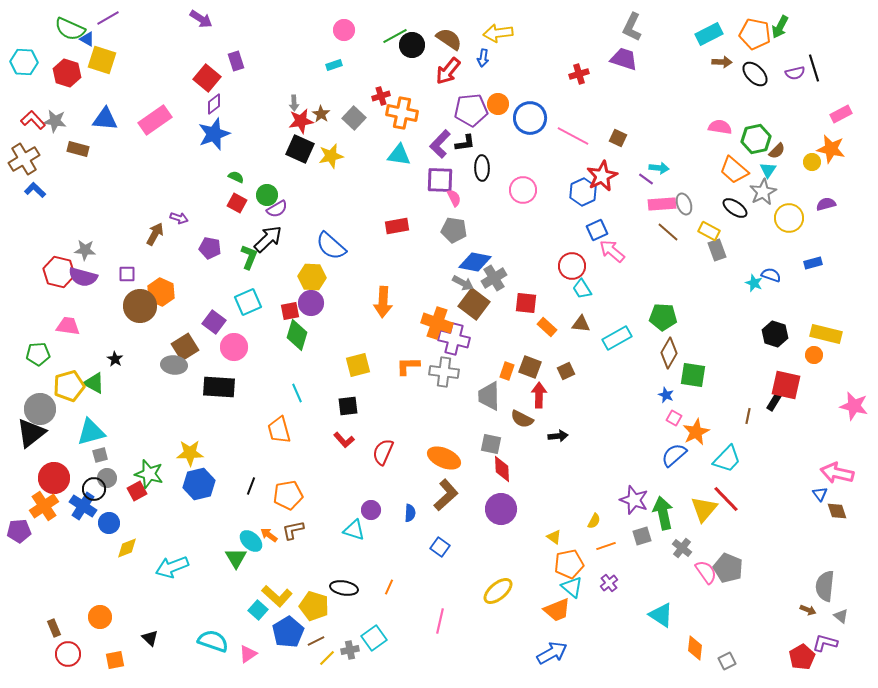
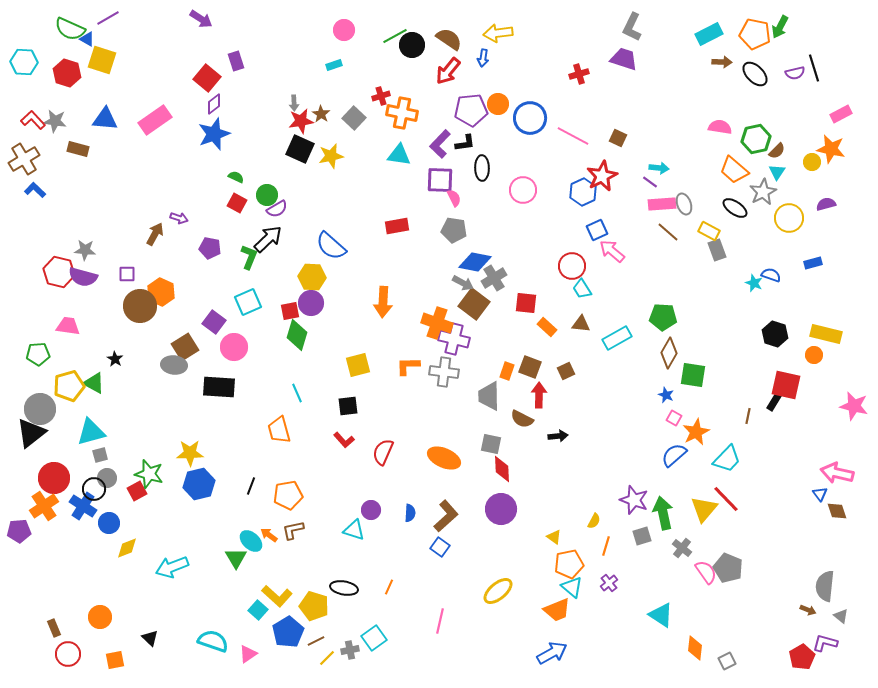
cyan triangle at (768, 170): moved 9 px right, 2 px down
purple line at (646, 179): moved 4 px right, 3 px down
brown L-shape at (446, 495): moved 21 px down
orange line at (606, 546): rotated 54 degrees counterclockwise
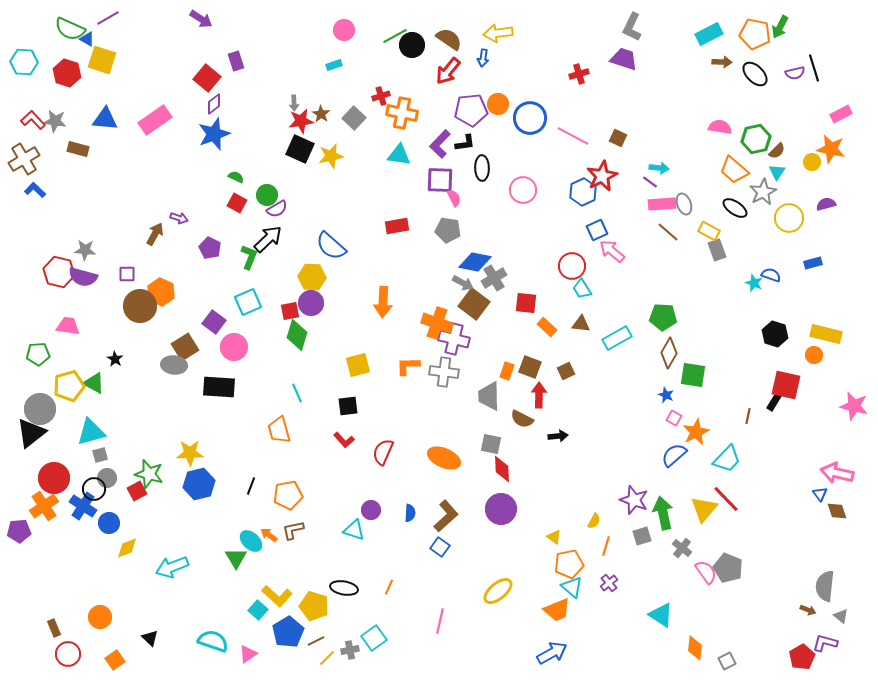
gray pentagon at (454, 230): moved 6 px left
purple pentagon at (210, 248): rotated 15 degrees clockwise
orange square at (115, 660): rotated 24 degrees counterclockwise
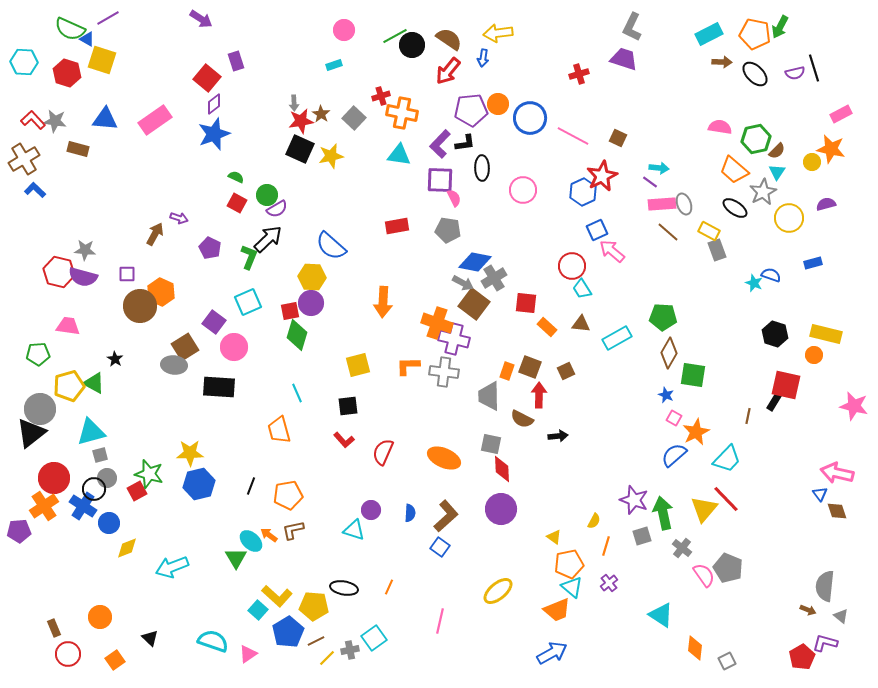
pink semicircle at (706, 572): moved 2 px left, 3 px down
yellow pentagon at (314, 606): rotated 12 degrees counterclockwise
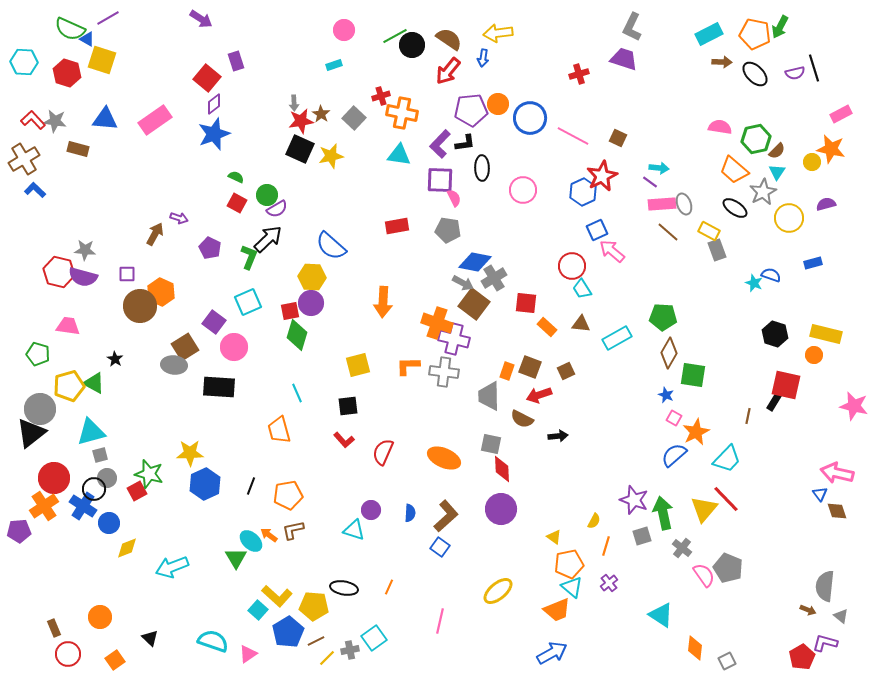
green pentagon at (38, 354): rotated 20 degrees clockwise
red arrow at (539, 395): rotated 110 degrees counterclockwise
blue hexagon at (199, 484): moved 6 px right; rotated 12 degrees counterclockwise
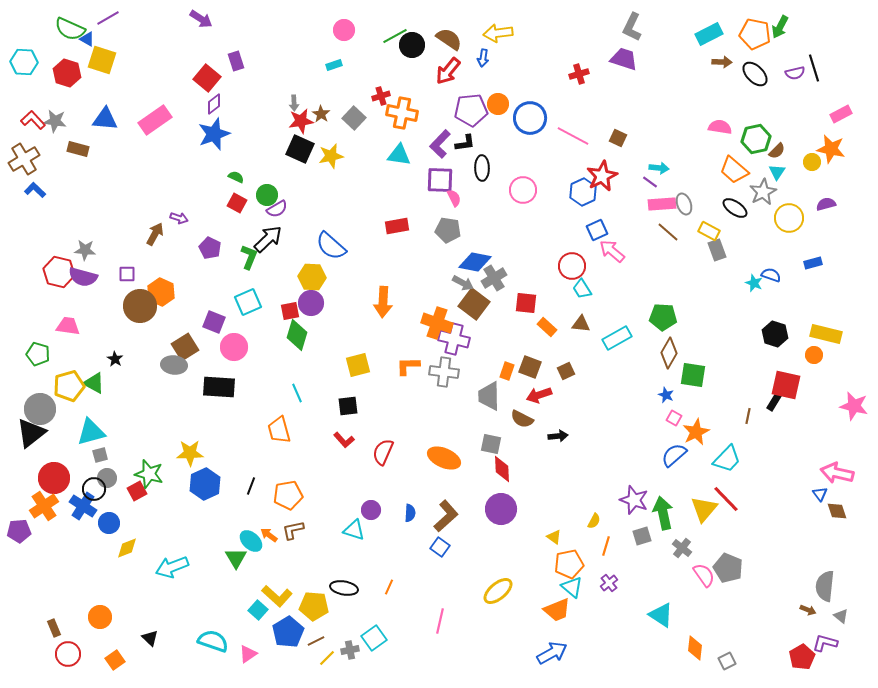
purple square at (214, 322): rotated 15 degrees counterclockwise
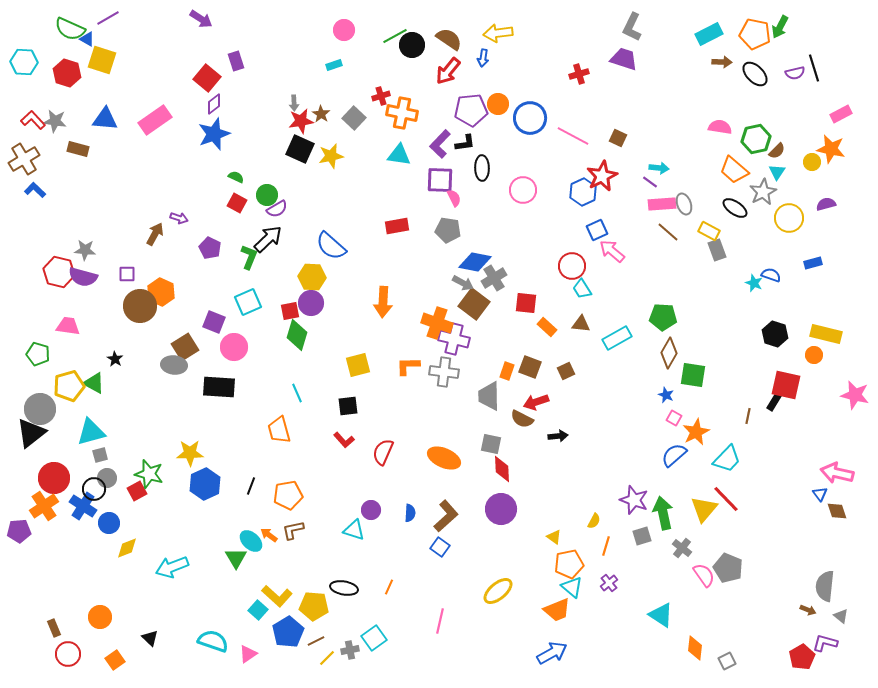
red arrow at (539, 395): moved 3 px left, 7 px down
pink star at (854, 406): moved 1 px right, 11 px up
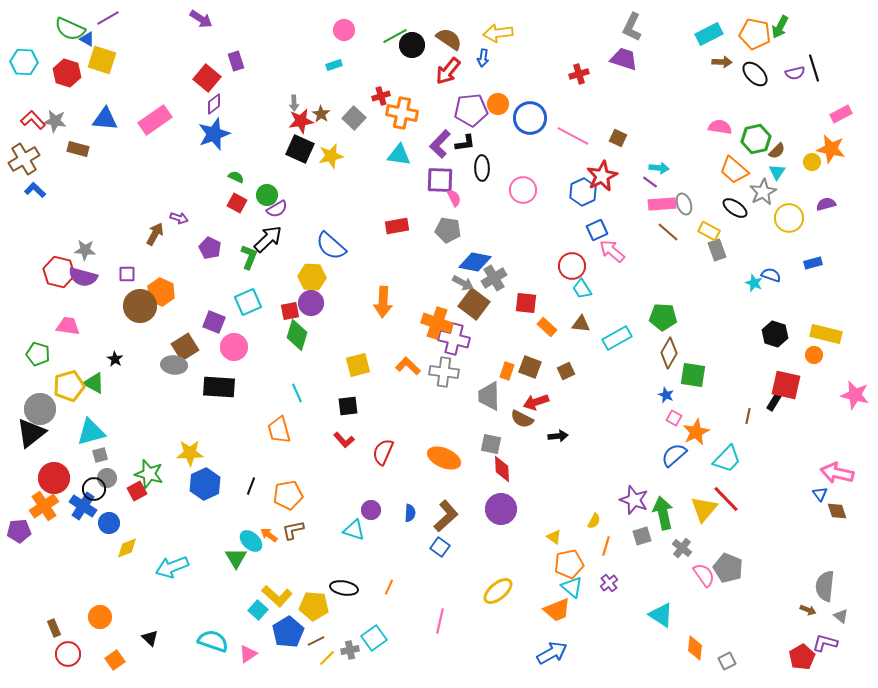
orange L-shape at (408, 366): rotated 45 degrees clockwise
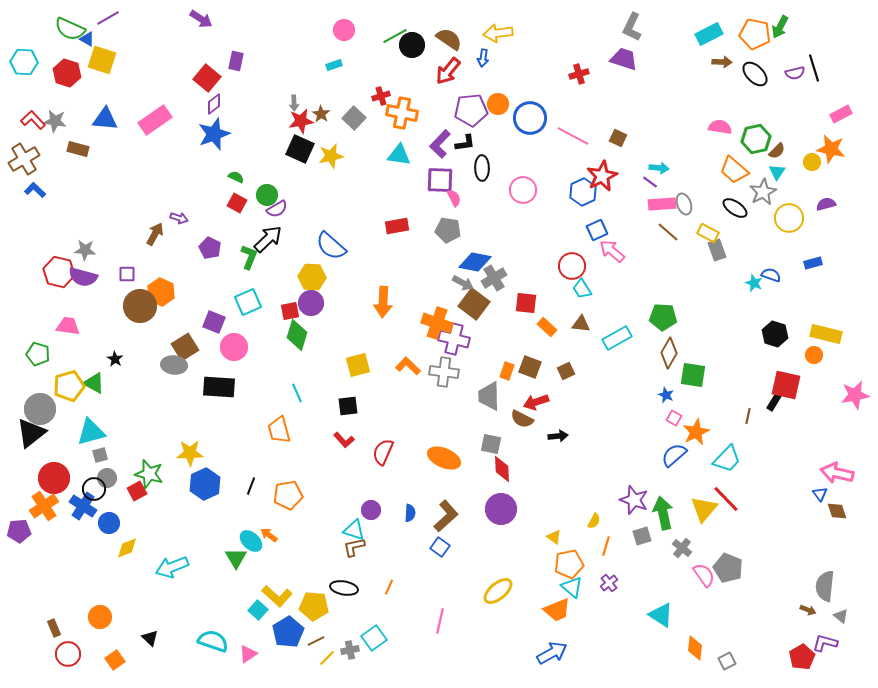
purple rectangle at (236, 61): rotated 30 degrees clockwise
yellow rectangle at (709, 231): moved 1 px left, 2 px down
pink star at (855, 395): rotated 24 degrees counterclockwise
brown L-shape at (293, 530): moved 61 px right, 17 px down
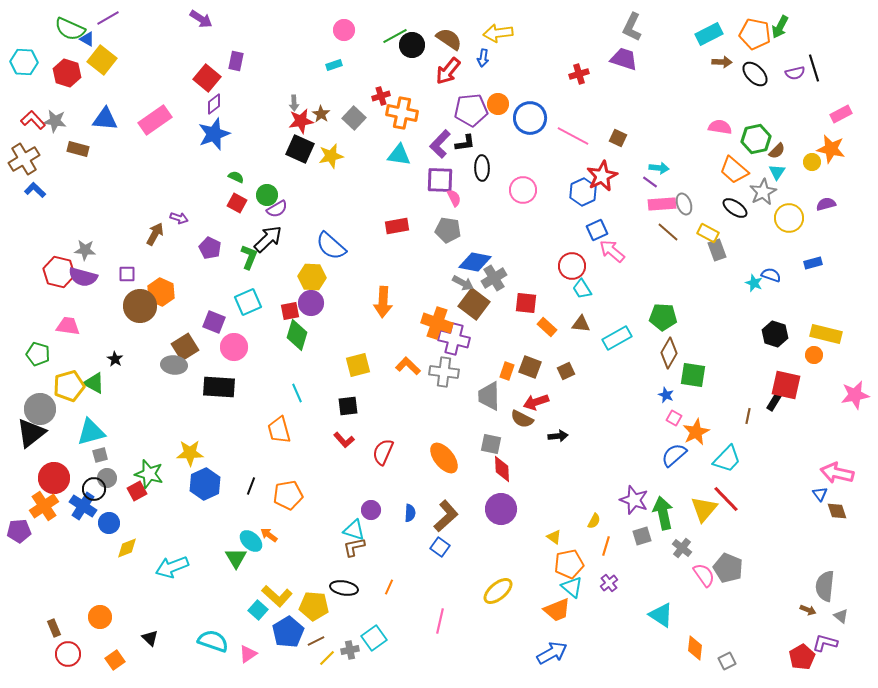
yellow square at (102, 60): rotated 20 degrees clockwise
orange ellipse at (444, 458): rotated 28 degrees clockwise
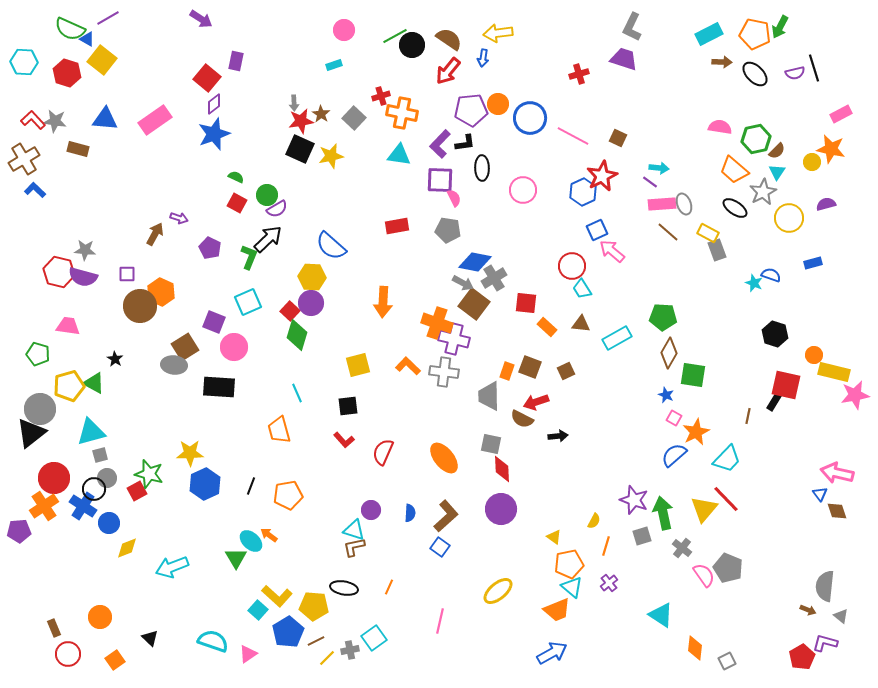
red square at (290, 311): rotated 36 degrees counterclockwise
yellow rectangle at (826, 334): moved 8 px right, 38 px down
